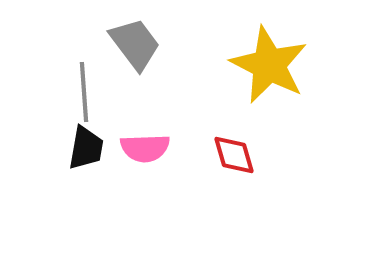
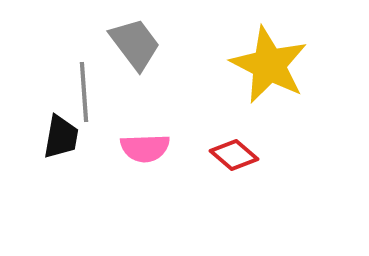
black trapezoid: moved 25 px left, 11 px up
red diamond: rotated 33 degrees counterclockwise
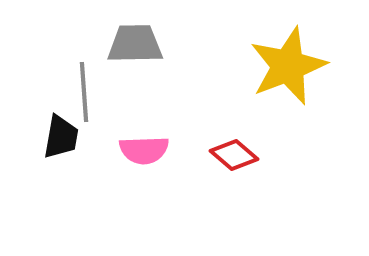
gray trapezoid: rotated 54 degrees counterclockwise
yellow star: moved 19 px right, 1 px down; rotated 24 degrees clockwise
pink semicircle: moved 1 px left, 2 px down
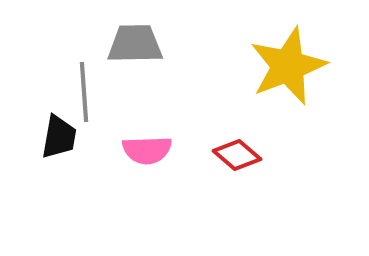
black trapezoid: moved 2 px left
pink semicircle: moved 3 px right
red diamond: moved 3 px right
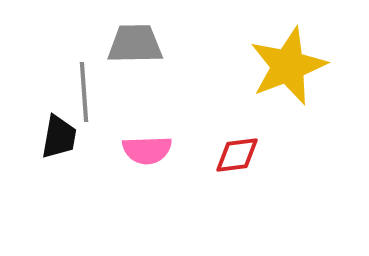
red diamond: rotated 48 degrees counterclockwise
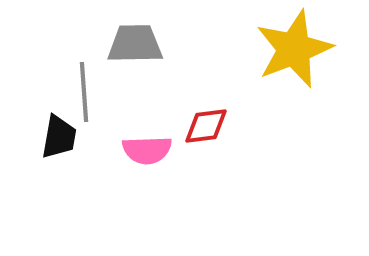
yellow star: moved 6 px right, 17 px up
red diamond: moved 31 px left, 29 px up
